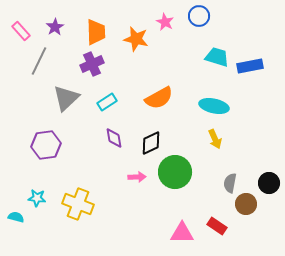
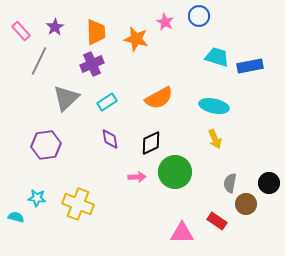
purple diamond: moved 4 px left, 1 px down
red rectangle: moved 5 px up
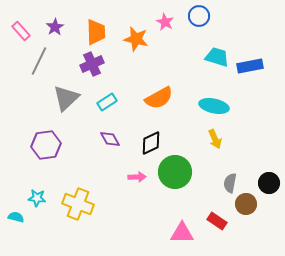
purple diamond: rotated 20 degrees counterclockwise
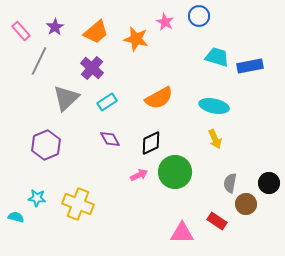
orange trapezoid: rotated 52 degrees clockwise
purple cross: moved 4 px down; rotated 25 degrees counterclockwise
purple hexagon: rotated 16 degrees counterclockwise
pink arrow: moved 2 px right, 2 px up; rotated 24 degrees counterclockwise
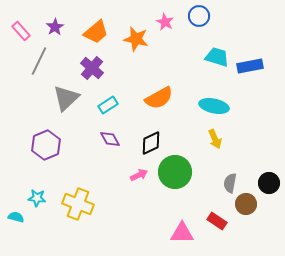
cyan rectangle: moved 1 px right, 3 px down
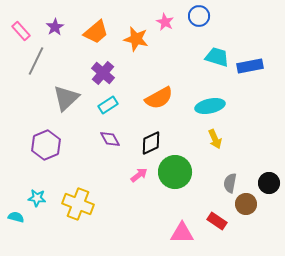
gray line: moved 3 px left
purple cross: moved 11 px right, 5 px down
cyan ellipse: moved 4 px left; rotated 24 degrees counterclockwise
pink arrow: rotated 12 degrees counterclockwise
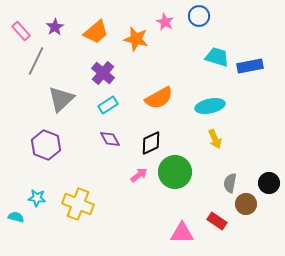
gray triangle: moved 5 px left, 1 px down
purple hexagon: rotated 16 degrees counterclockwise
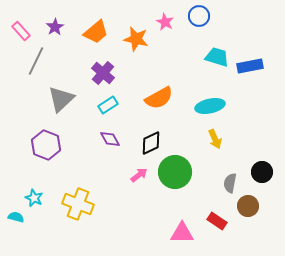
black circle: moved 7 px left, 11 px up
cyan star: moved 3 px left; rotated 18 degrees clockwise
brown circle: moved 2 px right, 2 px down
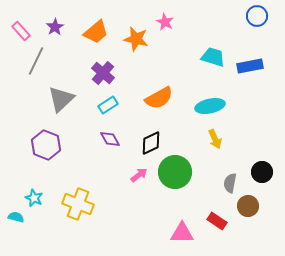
blue circle: moved 58 px right
cyan trapezoid: moved 4 px left
